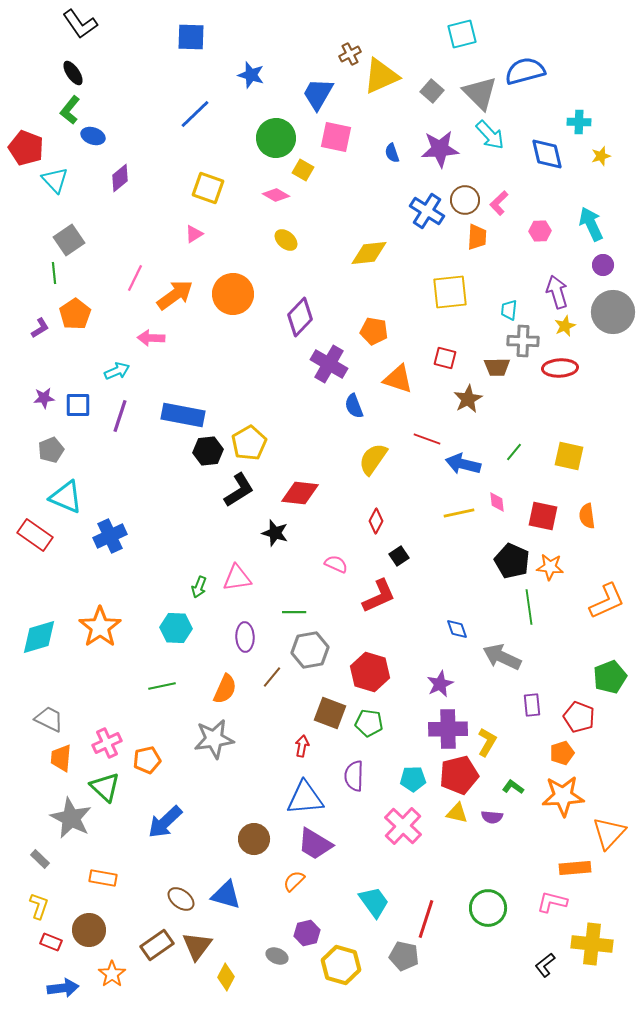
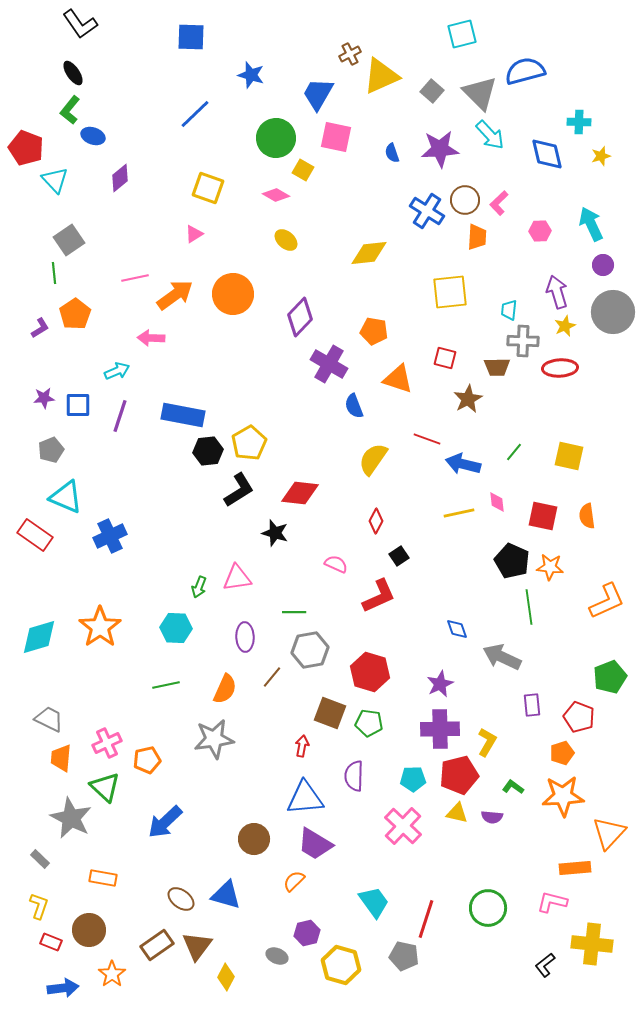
pink line at (135, 278): rotated 52 degrees clockwise
green line at (162, 686): moved 4 px right, 1 px up
purple cross at (448, 729): moved 8 px left
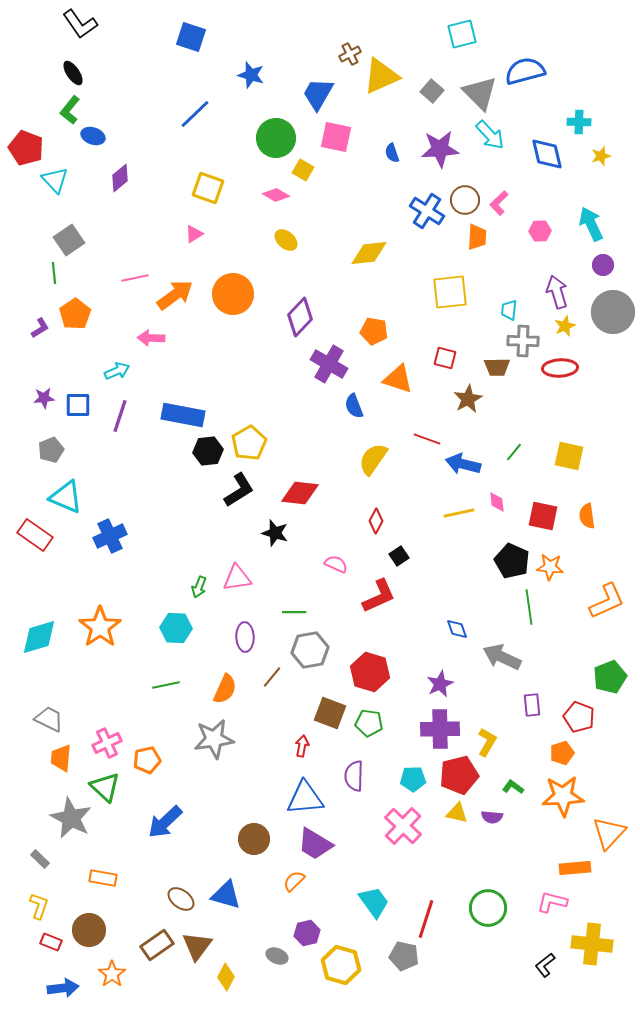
blue square at (191, 37): rotated 16 degrees clockwise
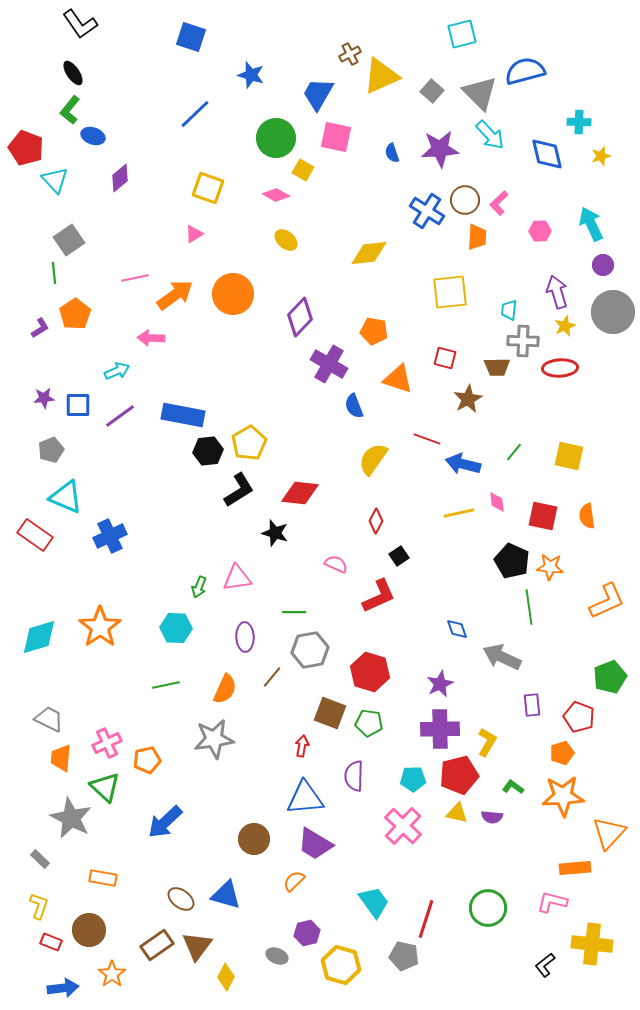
purple line at (120, 416): rotated 36 degrees clockwise
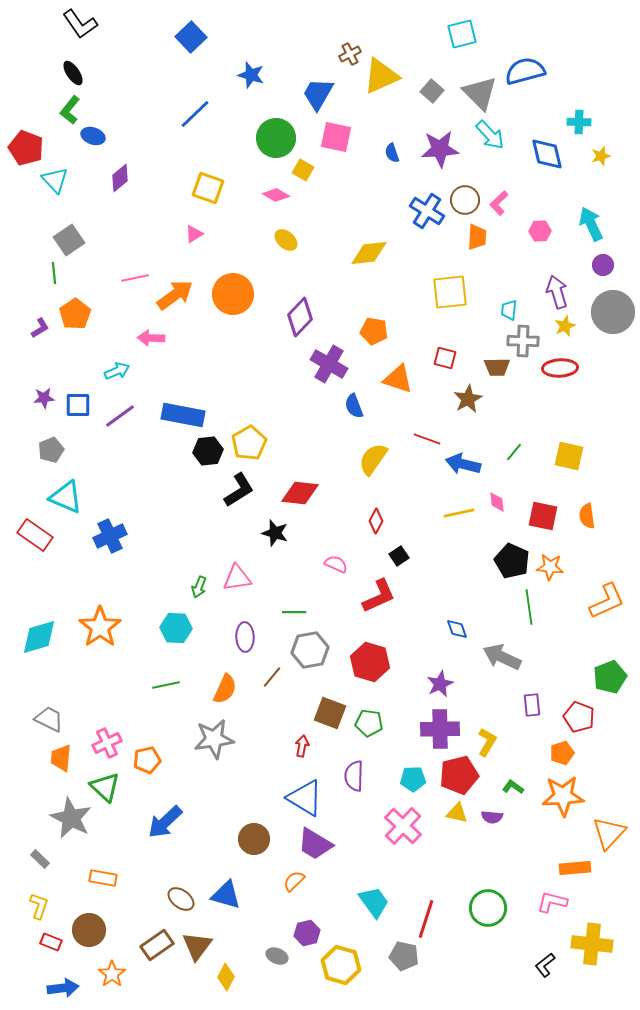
blue square at (191, 37): rotated 28 degrees clockwise
red hexagon at (370, 672): moved 10 px up
blue triangle at (305, 798): rotated 36 degrees clockwise
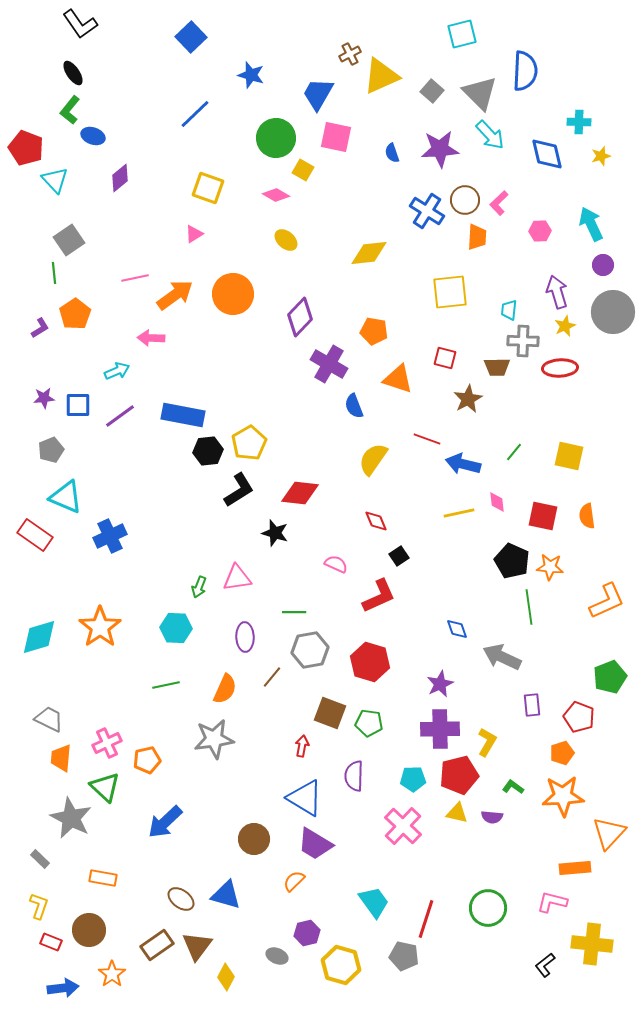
blue semicircle at (525, 71): rotated 108 degrees clockwise
red diamond at (376, 521): rotated 50 degrees counterclockwise
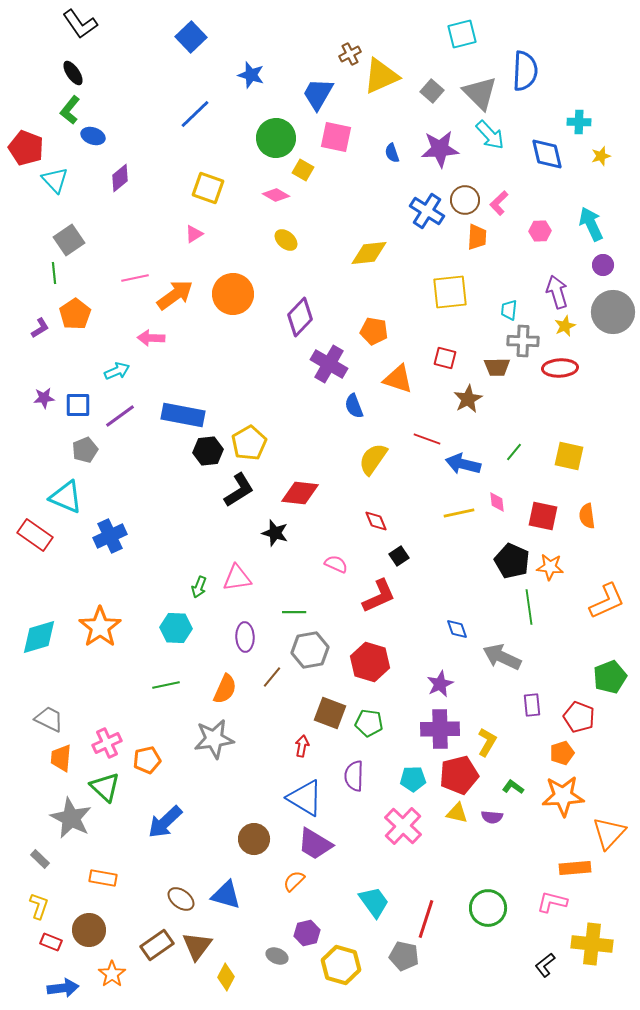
gray pentagon at (51, 450): moved 34 px right
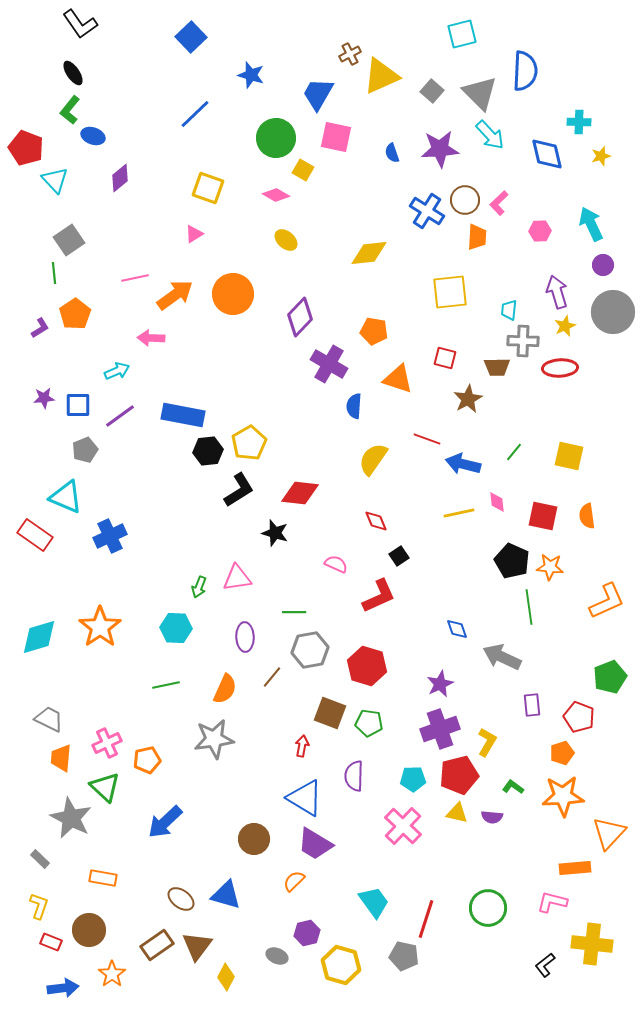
blue semicircle at (354, 406): rotated 25 degrees clockwise
red hexagon at (370, 662): moved 3 px left, 4 px down
purple cross at (440, 729): rotated 18 degrees counterclockwise
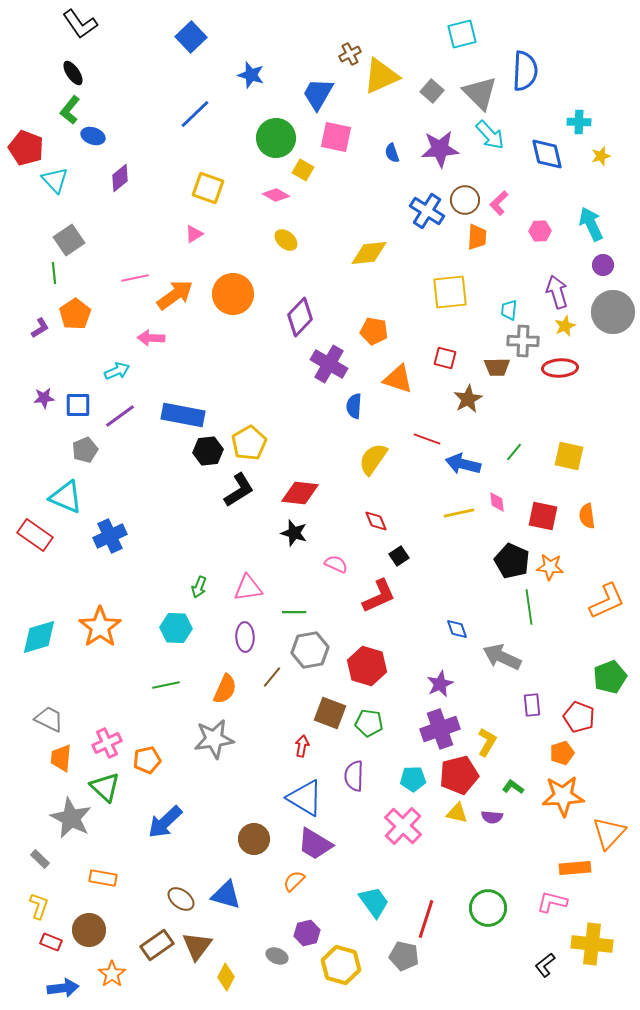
black star at (275, 533): moved 19 px right
pink triangle at (237, 578): moved 11 px right, 10 px down
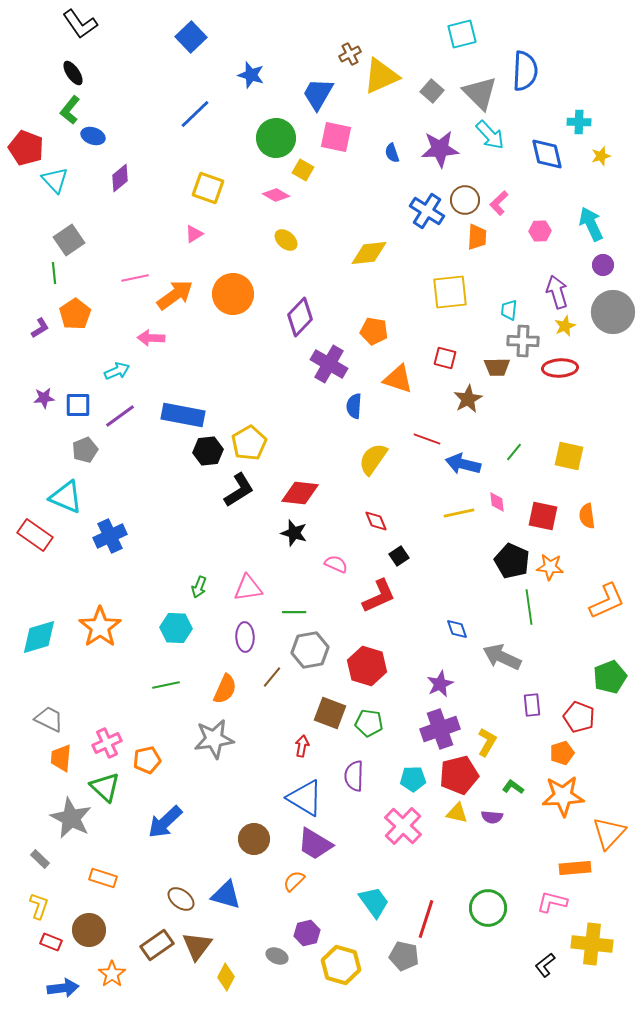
orange rectangle at (103, 878): rotated 8 degrees clockwise
